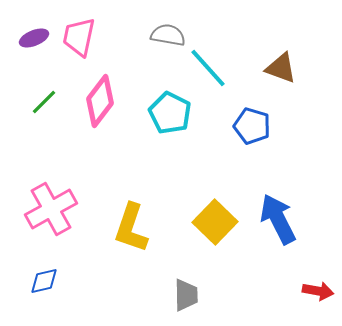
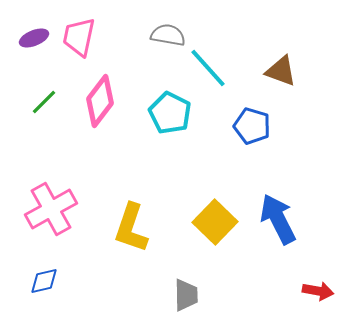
brown triangle: moved 3 px down
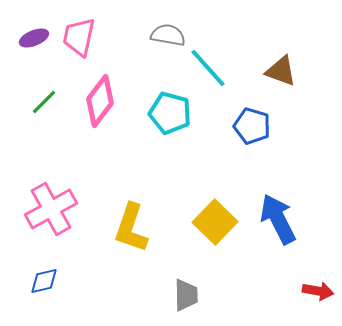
cyan pentagon: rotated 12 degrees counterclockwise
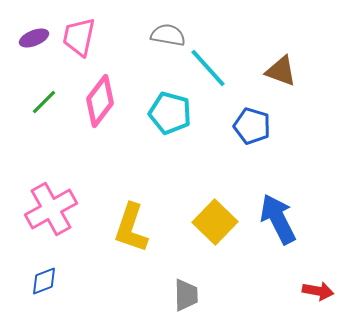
blue diamond: rotated 8 degrees counterclockwise
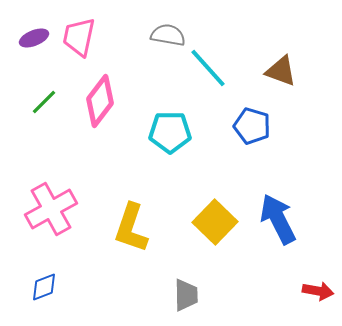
cyan pentagon: moved 19 px down; rotated 15 degrees counterclockwise
blue diamond: moved 6 px down
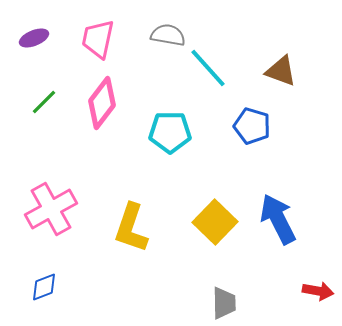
pink trapezoid: moved 19 px right, 2 px down
pink diamond: moved 2 px right, 2 px down
gray trapezoid: moved 38 px right, 8 px down
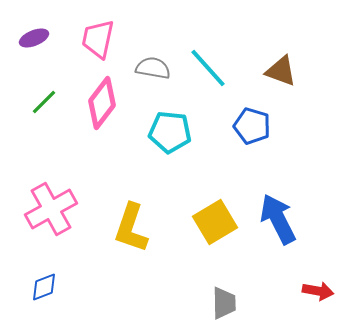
gray semicircle: moved 15 px left, 33 px down
cyan pentagon: rotated 6 degrees clockwise
yellow square: rotated 15 degrees clockwise
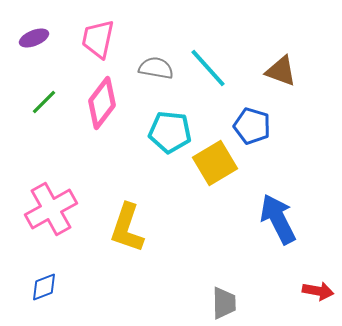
gray semicircle: moved 3 px right
yellow square: moved 59 px up
yellow L-shape: moved 4 px left
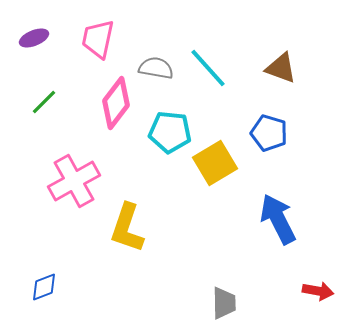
brown triangle: moved 3 px up
pink diamond: moved 14 px right
blue pentagon: moved 17 px right, 7 px down
pink cross: moved 23 px right, 28 px up
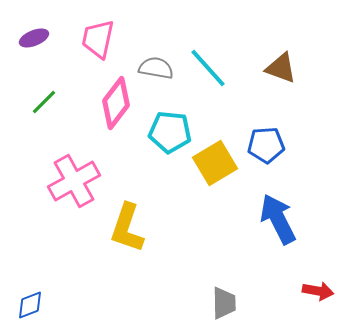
blue pentagon: moved 3 px left, 12 px down; rotated 21 degrees counterclockwise
blue diamond: moved 14 px left, 18 px down
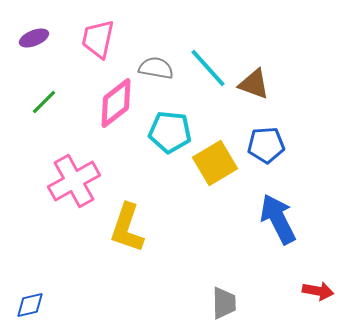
brown triangle: moved 27 px left, 16 px down
pink diamond: rotated 15 degrees clockwise
blue diamond: rotated 8 degrees clockwise
